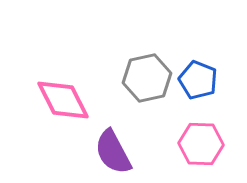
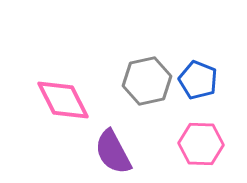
gray hexagon: moved 3 px down
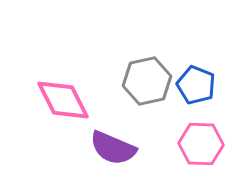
blue pentagon: moved 2 px left, 5 px down
purple semicircle: moved 4 px up; rotated 39 degrees counterclockwise
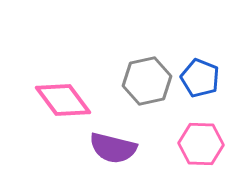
blue pentagon: moved 4 px right, 7 px up
pink diamond: rotated 10 degrees counterclockwise
purple semicircle: rotated 9 degrees counterclockwise
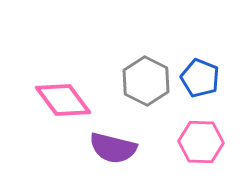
gray hexagon: moved 1 px left; rotated 21 degrees counterclockwise
pink hexagon: moved 2 px up
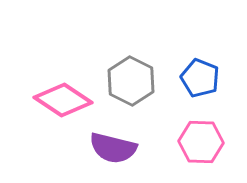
gray hexagon: moved 15 px left
pink diamond: rotated 20 degrees counterclockwise
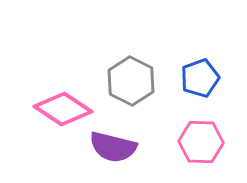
blue pentagon: rotated 30 degrees clockwise
pink diamond: moved 9 px down
purple semicircle: moved 1 px up
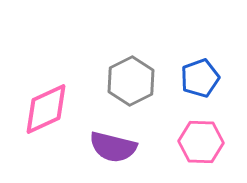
gray hexagon: rotated 6 degrees clockwise
pink diamond: moved 17 px left; rotated 58 degrees counterclockwise
